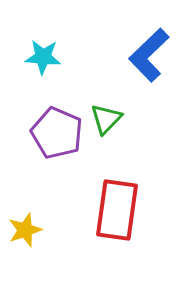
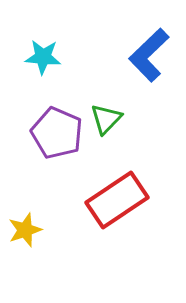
red rectangle: moved 10 px up; rotated 48 degrees clockwise
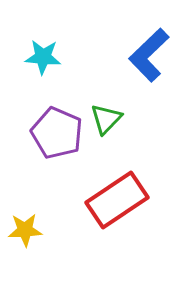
yellow star: rotated 16 degrees clockwise
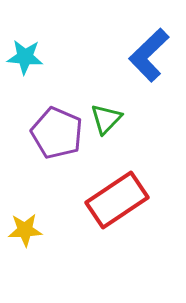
cyan star: moved 18 px left
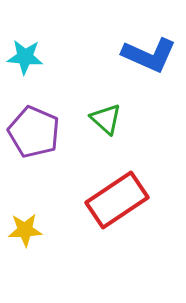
blue L-shape: rotated 112 degrees counterclockwise
green triangle: rotated 32 degrees counterclockwise
purple pentagon: moved 23 px left, 1 px up
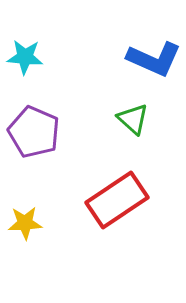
blue L-shape: moved 5 px right, 4 px down
green triangle: moved 27 px right
yellow star: moved 7 px up
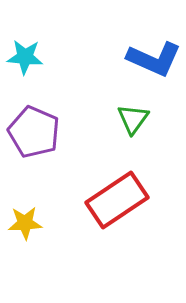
green triangle: rotated 24 degrees clockwise
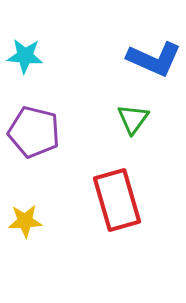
cyan star: moved 1 px up
purple pentagon: rotated 9 degrees counterclockwise
red rectangle: rotated 72 degrees counterclockwise
yellow star: moved 2 px up
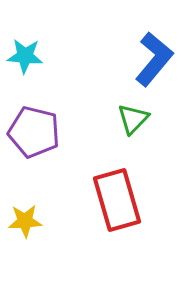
blue L-shape: rotated 74 degrees counterclockwise
green triangle: rotated 8 degrees clockwise
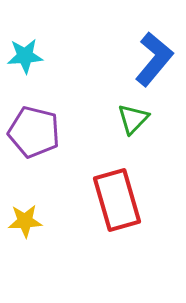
cyan star: rotated 9 degrees counterclockwise
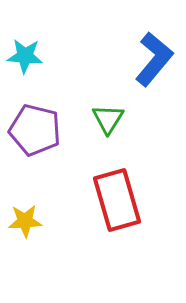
cyan star: rotated 9 degrees clockwise
green triangle: moved 25 px left; rotated 12 degrees counterclockwise
purple pentagon: moved 1 px right, 2 px up
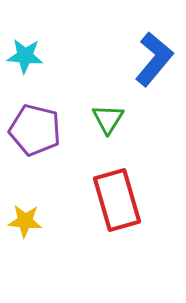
yellow star: rotated 8 degrees clockwise
